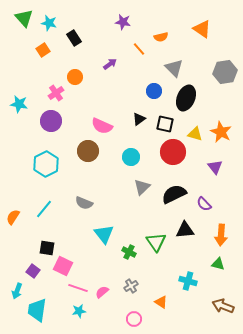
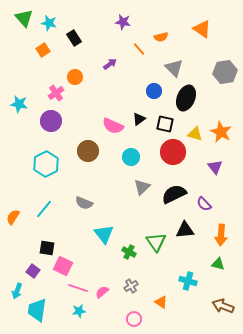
pink semicircle at (102, 126): moved 11 px right
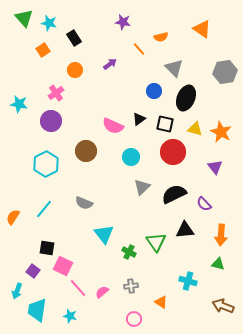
orange circle at (75, 77): moved 7 px up
yellow triangle at (195, 134): moved 5 px up
brown circle at (88, 151): moved 2 px left
gray cross at (131, 286): rotated 24 degrees clockwise
pink line at (78, 288): rotated 30 degrees clockwise
cyan star at (79, 311): moved 9 px left, 5 px down; rotated 24 degrees clockwise
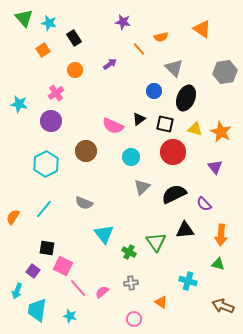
gray cross at (131, 286): moved 3 px up
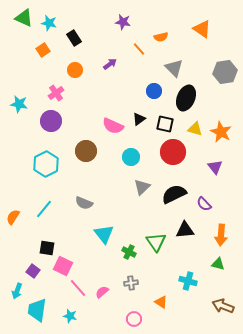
green triangle at (24, 18): rotated 24 degrees counterclockwise
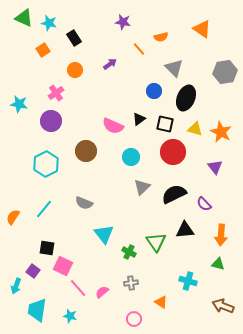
cyan arrow at (17, 291): moved 1 px left, 5 px up
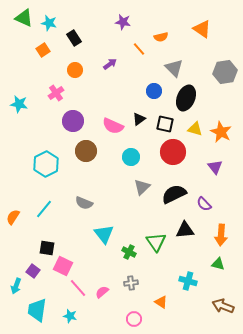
purple circle at (51, 121): moved 22 px right
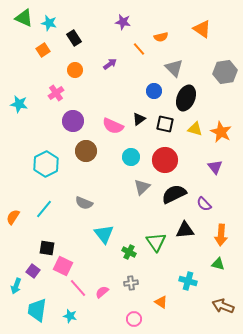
red circle at (173, 152): moved 8 px left, 8 px down
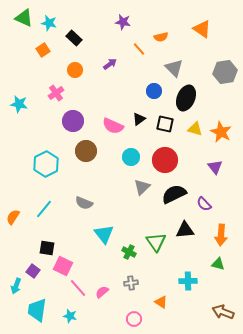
black rectangle at (74, 38): rotated 14 degrees counterclockwise
cyan cross at (188, 281): rotated 18 degrees counterclockwise
brown arrow at (223, 306): moved 6 px down
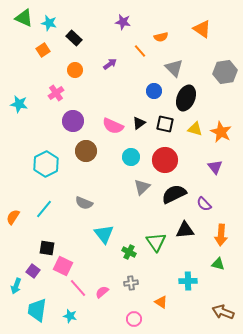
orange line at (139, 49): moved 1 px right, 2 px down
black triangle at (139, 119): moved 4 px down
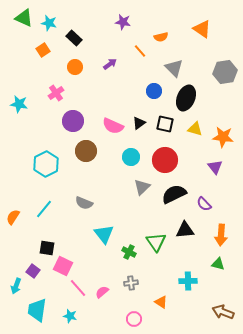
orange circle at (75, 70): moved 3 px up
orange star at (221, 132): moved 2 px right, 5 px down; rotated 20 degrees counterclockwise
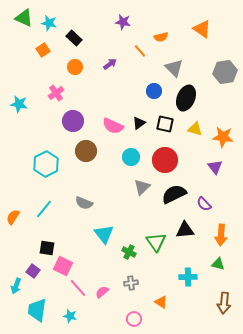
cyan cross at (188, 281): moved 4 px up
brown arrow at (223, 312): moved 1 px right, 9 px up; rotated 105 degrees counterclockwise
